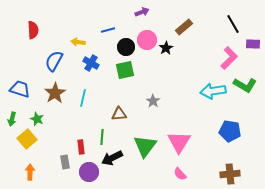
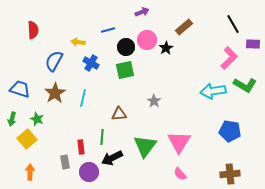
gray star: moved 1 px right
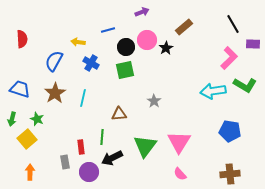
red semicircle: moved 11 px left, 9 px down
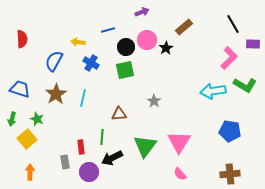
brown star: moved 1 px right, 1 px down
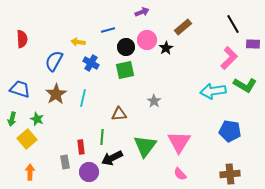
brown rectangle: moved 1 px left
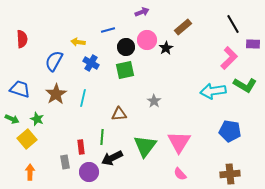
green arrow: rotated 80 degrees counterclockwise
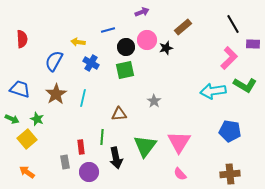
black star: rotated 16 degrees clockwise
black arrow: moved 4 px right; rotated 75 degrees counterclockwise
orange arrow: moved 3 px left; rotated 56 degrees counterclockwise
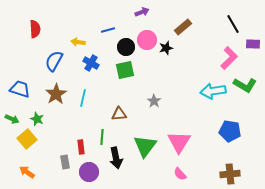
red semicircle: moved 13 px right, 10 px up
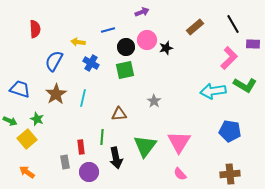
brown rectangle: moved 12 px right
green arrow: moved 2 px left, 2 px down
